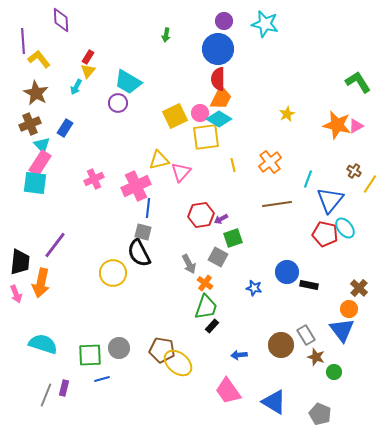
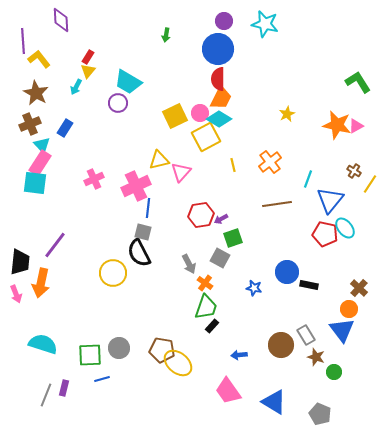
yellow square at (206, 137): rotated 20 degrees counterclockwise
gray square at (218, 257): moved 2 px right, 1 px down
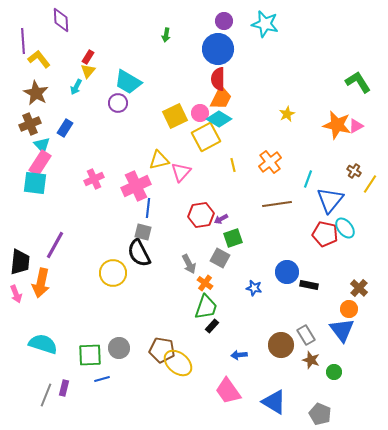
purple line at (55, 245): rotated 8 degrees counterclockwise
brown star at (316, 357): moved 5 px left, 3 px down
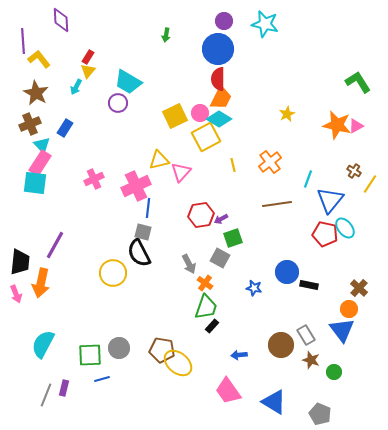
cyan semicircle at (43, 344): rotated 80 degrees counterclockwise
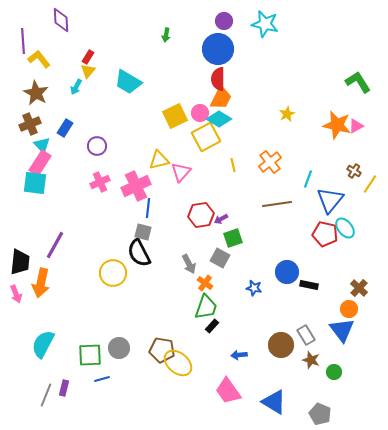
purple circle at (118, 103): moved 21 px left, 43 px down
pink cross at (94, 179): moved 6 px right, 3 px down
